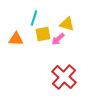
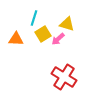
yellow square: rotated 21 degrees counterclockwise
red cross: rotated 10 degrees counterclockwise
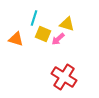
yellow square: rotated 35 degrees counterclockwise
orange triangle: rotated 14 degrees clockwise
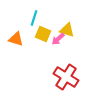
yellow triangle: moved 6 px down
red cross: moved 2 px right
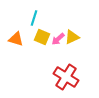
yellow triangle: moved 5 px right, 7 px down; rotated 42 degrees counterclockwise
yellow square: moved 1 px left, 3 px down
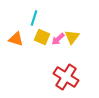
yellow triangle: rotated 28 degrees counterclockwise
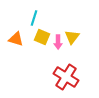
pink arrow: moved 3 px down; rotated 48 degrees counterclockwise
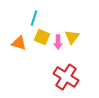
orange triangle: moved 3 px right, 4 px down
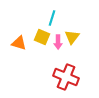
cyan line: moved 18 px right
red cross: rotated 10 degrees counterclockwise
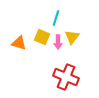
cyan line: moved 4 px right
